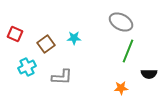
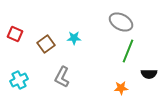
cyan cross: moved 8 px left, 13 px down
gray L-shape: rotated 115 degrees clockwise
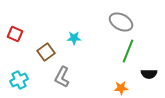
brown square: moved 8 px down
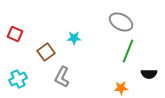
cyan cross: moved 1 px left, 1 px up
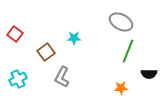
red square: rotated 14 degrees clockwise
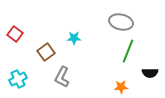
gray ellipse: rotated 15 degrees counterclockwise
black semicircle: moved 1 px right, 1 px up
orange star: moved 1 px up
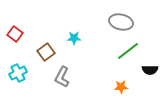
green line: rotated 30 degrees clockwise
black semicircle: moved 3 px up
cyan cross: moved 6 px up
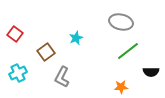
cyan star: moved 2 px right; rotated 24 degrees counterclockwise
black semicircle: moved 1 px right, 2 px down
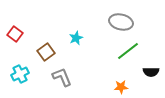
cyan cross: moved 2 px right, 1 px down
gray L-shape: rotated 130 degrees clockwise
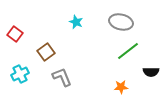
cyan star: moved 16 px up; rotated 24 degrees counterclockwise
